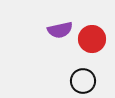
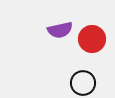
black circle: moved 2 px down
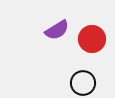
purple semicircle: moved 3 px left; rotated 20 degrees counterclockwise
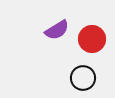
black circle: moved 5 px up
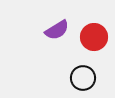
red circle: moved 2 px right, 2 px up
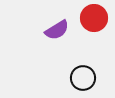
red circle: moved 19 px up
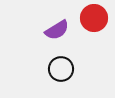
black circle: moved 22 px left, 9 px up
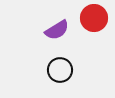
black circle: moved 1 px left, 1 px down
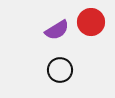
red circle: moved 3 px left, 4 px down
